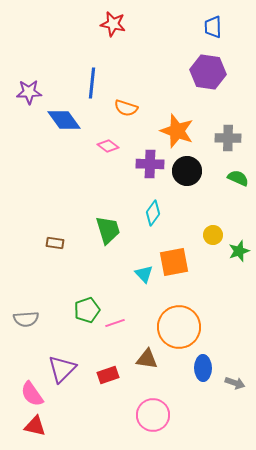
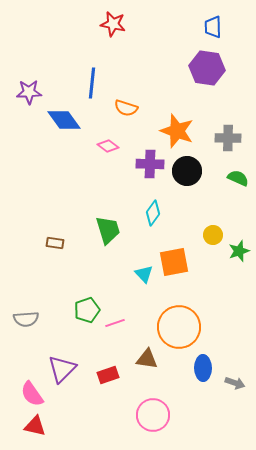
purple hexagon: moved 1 px left, 4 px up
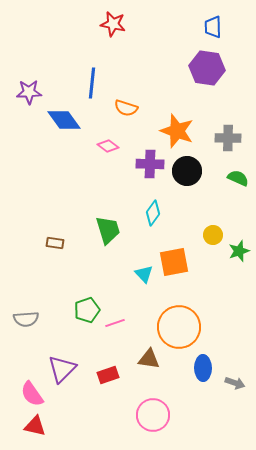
brown triangle: moved 2 px right
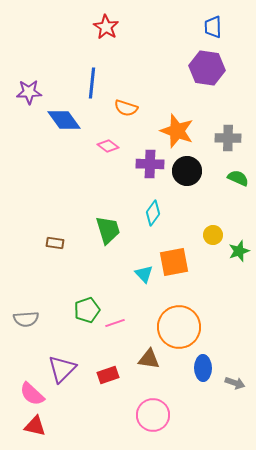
red star: moved 7 px left, 3 px down; rotated 20 degrees clockwise
pink semicircle: rotated 12 degrees counterclockwise
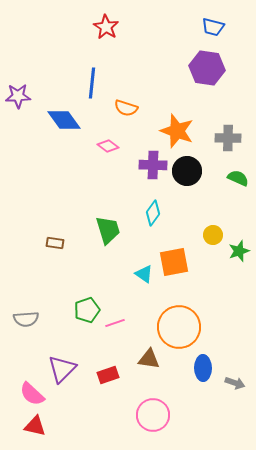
blue trapezoid: rotated 75 degrees counterclockwise
purple star: moved 11 px left, 4 px down
purple cross: moved 3 px right, 1 px down
cyan triangle: rotated 12 degrees counterclockwise
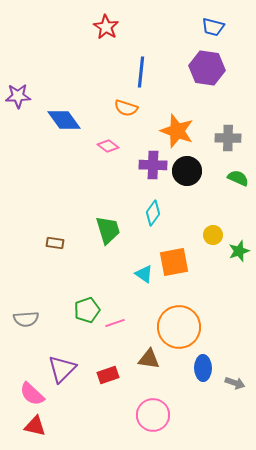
blue line: moved 49 px right, 11 px up
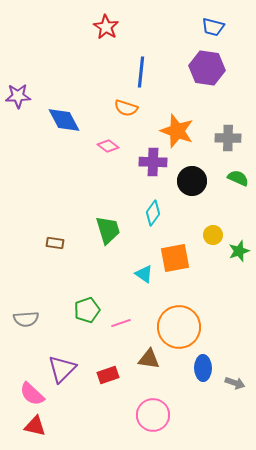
blue diamond: rotated 8 degrees clockwise
purple cross: moved 3 px up
black circle: moved 5 px right, 10 px down
orange square: moved 1 px right, 4 px up
pink line: moved 6 px right
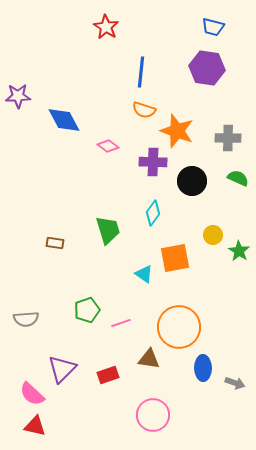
orange semicircle: moved 18 px right, 2 px down
green star: rotated 20 degrees counterclockwise
